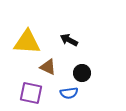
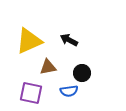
yellow triangle: moved 2 px right, 1 px up; rotated 28 degrees counterclockwise
brown triangle: rotated 36 degrees counterclockwise
blue semicircle: moved 2 px up
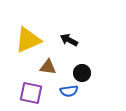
yellow triangle: moved 1 px left, 1 px up
brown triangle: rotated 18 degrees clockwise
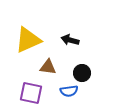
black arrow: moved 1 px right; rotated 12 degrees counterclockwise
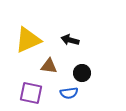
brown triangle: moved 1 px right, 1 px up
blue semicircle: moved 2 px down
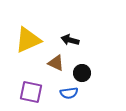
brown triangle: moved 7 px right, 3 px up; rotated 18 degrees clockwise
purple square: moved 1 px up
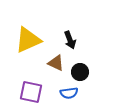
black arrow: rotated 126 degrees counterclockwise
black circle: moved 2 px left, 1 px up
